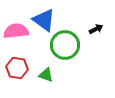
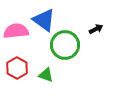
red hexagon: rotated 20 degrees clockwise
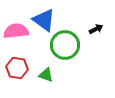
red hexagon: rotated 20 degrees counterclockwise
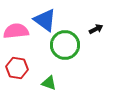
blue triangle: moved 1 px right
green triangle: moved 3 px right, 8 px down
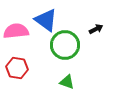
blue triangle: moved 1 px right
green triangle: moved 18 px right, 1 px up
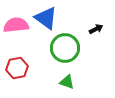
blue triangle: moved 2 px up
pink semicircle: moved 6 px up
green circle: moved 3 px down
red hexagon: rotated 20 degrees counterclockwise
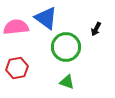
pink semicircle: moved 2 px down
black arrow: rotated 144 degrees clockwise
green circle: moved 1 px right, 1 px up
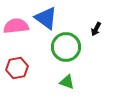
pink semicircle: moved 1 px up
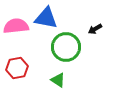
blue triangle: rotated 25 degrees counterclockwise
black arrow: moved 1 px left; rotated 32 degrees clockwise
green triangle: moved 9 px left, 2 px up; rotated 14 degrees clockwise
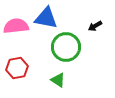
black arrow: moved 3 px up
